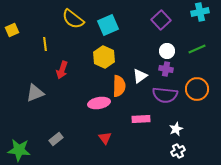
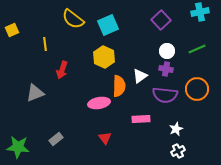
green star: moved 1 px left, 3 px up
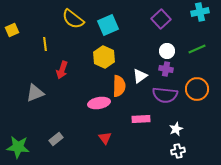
purple square: moved 1 px up
white cross: rotated 16 degrees clockwise
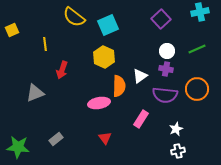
yellow semicircle: moved 1 px right, 2 px up
pink rectangle: rotated 54 degrees counterclockwise
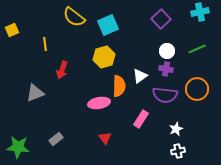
yellow hexagon: rotated 20 degrees clockwise
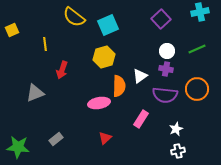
red triangle: rotated 24 degrees clockwise
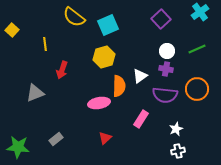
cyan cross: rotated 24 degrees counterclockwise
yellow square: rotated 24 degrees counterclockwise
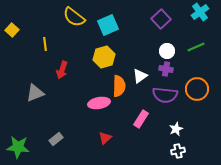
green line: moved 1 px left, 2 px up
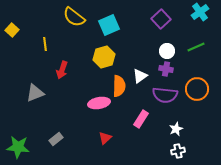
cyan square: moved 1 px right
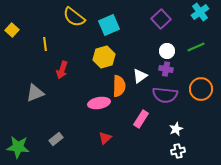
orange circle: moved 4 px right
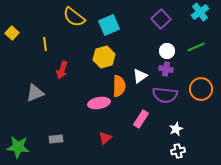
yellow square: moved 3 px down
gray rectangle: rotated 32 degrees clockwise
